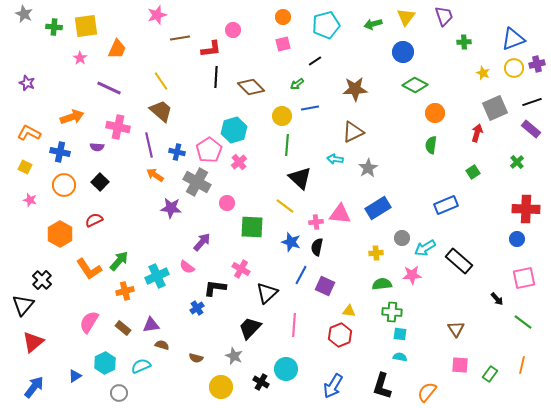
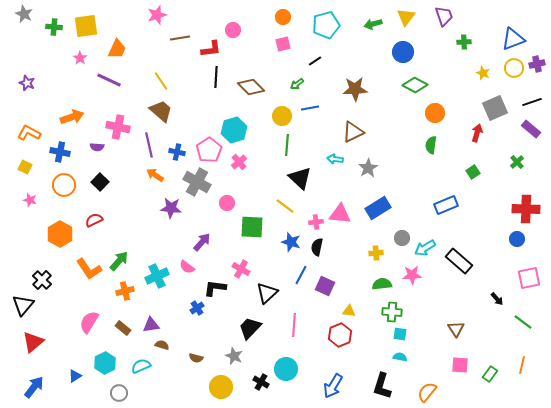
purple line at (109, 88): moved 8 px up
pink square at (524, 278): moved 5 px right
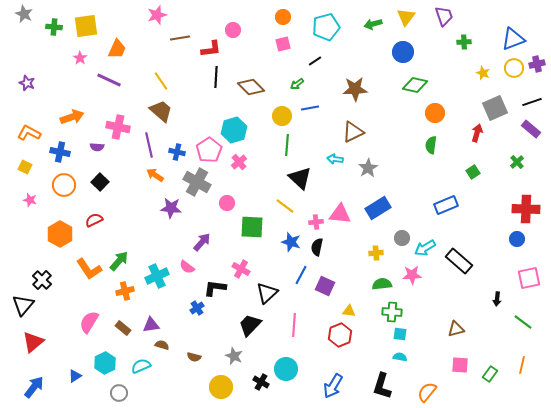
cyan pentagon at (326, 25): moved 2 px down
green diamond at (415, 85): rotated 15 degrees counterclockwise
black arrow at (497, 299): rotated 48 degrees clockwise
black trapezoid at (250, 328): moved 3 px up
brown triangle at (456, 329): rotated 48 degrees clockwise
brown semicircle at (196, 358): moved 2 px left, 1 px up
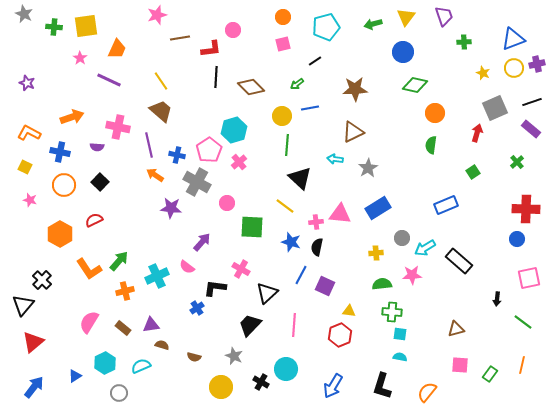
blue cross at (177, 152): moved 3 px down
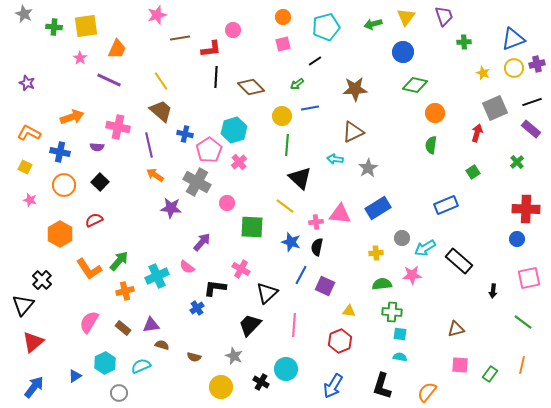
blue cross at (177, 155): moved 8 px right, 21 px up
black arrow at (497, 299): moved 4 px left, 8 px up
red hexagon at (340, 335): moved 6 px down
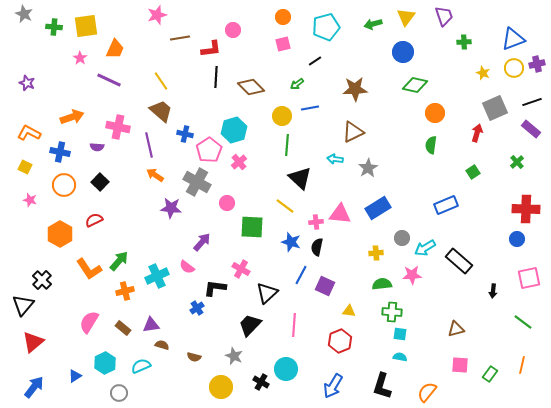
orange trapezoid at (117, 49): moved 2 px left
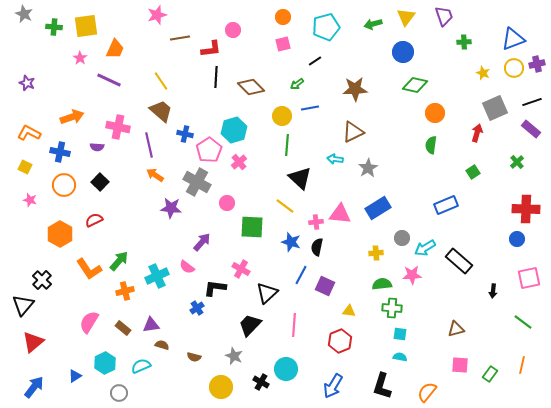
green cross at (392, 312): moved 4 px up
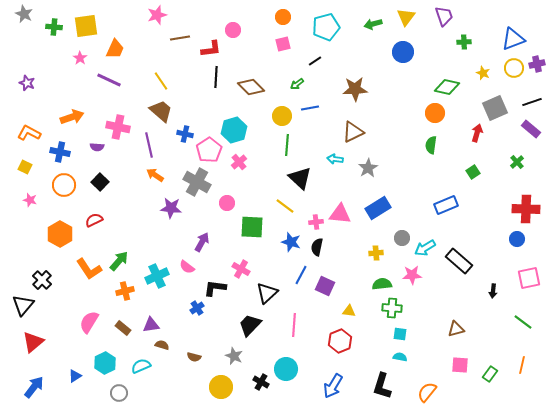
green diamond at (415, 85): moved 32 px right, 2 px down
purple arrow at (202, 242): rotated 12 degrees counterclockwise
